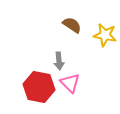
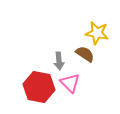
brown semicircle: moved 13 px right, 29 px down
yellow star: moved 8 px left, 2 px up
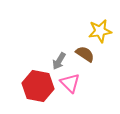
yellow star: moved 3 px right, 2 px up; rotated 20 degrees counterclockwise
gray arrow: rotated 36 degrees clockwise
red hexagon: moved 1 px left, 1 px up
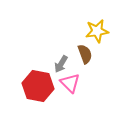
yellow star: moved 3 px left
brown semicircle: rotated 36 degrees clockwise
gray arrow: moved 2 px right, 3 px down
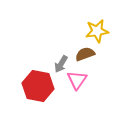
brown semicircle: rotated 90 degrees counterclockwise
pink triangle: moved 7 px right, 3 px up; rotated 20 degrees clockwise
